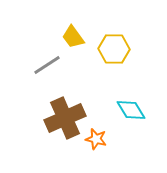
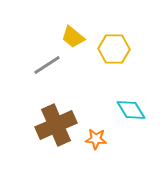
yellow trapezoid: rotated 15 degrees counterclockwise
brown cross: moved 9 px left, 7 px down
orange star: rotated 10 degrees counterclockwise
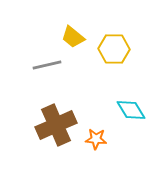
gray line: rotated 20 degrees clockwise
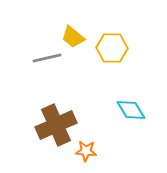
yellow hexagon: moved 2 px left, 1 px up
gray line: moved 7 px up
orange star: moved 10 px left, 12 px down
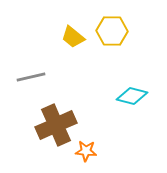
yellow hexagon: moved 17 px up
gray line: moved 16 px left, 19 px down
cyan diamond: moved 1 px right, 14 px up; rotated 44 degrees counterclockwise
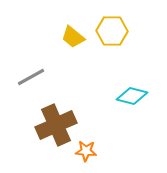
gray line: rotated 16 degrees counterclockwise
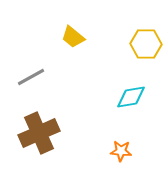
yellow hexagon: moved 34 px right, 13 px down
cyan diamond: moved 1 px left, 1 px down; rotated 24 degrees counterclockwise
brown cross: moved 17 px left, 8 px down
orange star: moved 35 px right
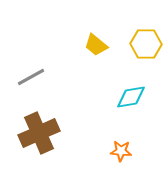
yellow trapezoid: moved 23 px right, 8 px down
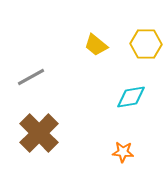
brown cross: rotated 21 degrees counterclockwise
orange star: moved 2 px right, 1 px down
